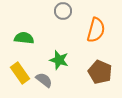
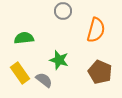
green semicircle: rotated 12 degrees counterclockwise
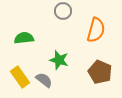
yellow rectangle: moved 4 px down
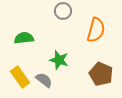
brown pentagon: moved 1 px right, 2 px down
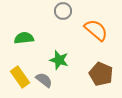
orange semicircle: rotated 65 degrees counterclockwise
